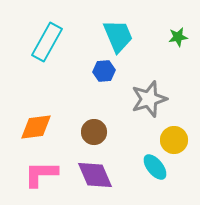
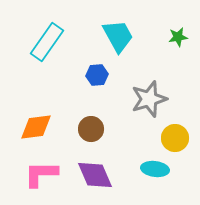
cyan trapezoid: rotated 6 degrees counterclockwise
cyan rectangle: rotated 6 degrees clockwise
blue hexagon: moved 7 px left, 4 px down
brown circle: moved 3 px left, 3 px up
yellow circle: moved 1 px right, 2 px up
cyan ellipse: moved 2 px down; rotated 44 degrees counterclockwise
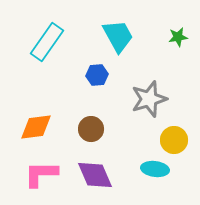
yellow circle: moved 1 px left, 2 px down
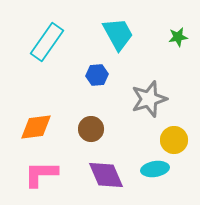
cyan trapezoid: moved 2 px up
cyan ellipse: rotated 16 degrees counterclockwise
purple diamond: moved 11 px right
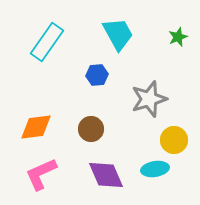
green star: rotated 12 degrees counterclockwise
pink L-shape: rotated 24 degrees counterclockwise
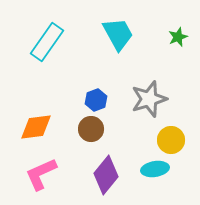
blue hexagon: moved 1 px left, 25 px down; rotated 15 degrees counterclockwise
yellow circle: moved 3 px left
purple diamond: rotated 63 degrees clockwise
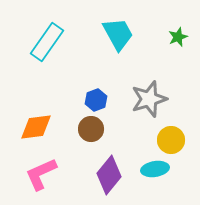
purple diamond: moved 3 px right
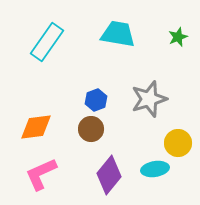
cyan trapezoid: rotated 51 degrees counterclockwise
yellow circle: moved 7 px right, 3 px down
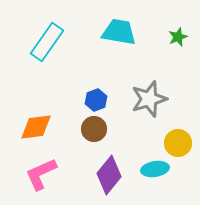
cyan trapezoid: moved 1 px right, 2 px up
brown circle: moved 3 px right
